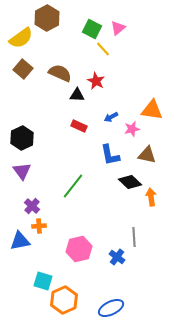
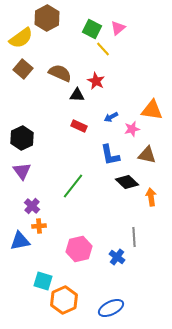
black diamond: moved 3 px left
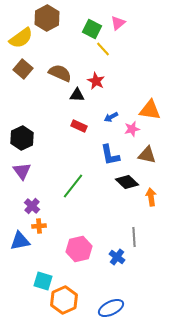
pink triangle: moved 5 px up
orange triangle: moved 2 px left
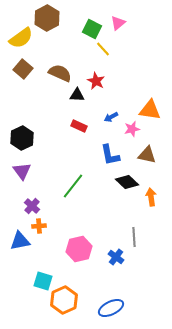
blue cross: moved 1 px left
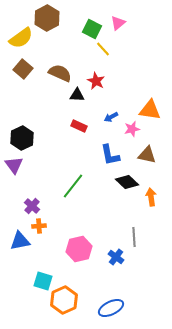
purple triangle: moved 8 px left, 6 px up
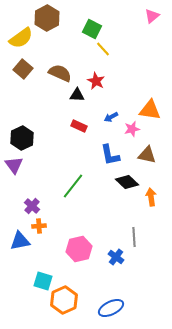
pink triangle: moved 34 px right, 7 px up
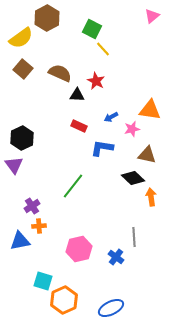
blue L-shape: moved 8 px left, 7 px up; rotated 110 degrees clockwise
black diamond: moved 6 px right, 4 px up
purple cross: rotated 14 degrees clockwise
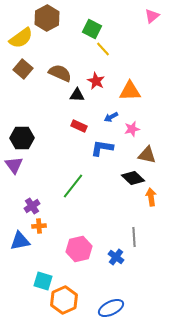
orange triangle: moved 20 px left, 19 px up; rotated 10 degrees counterclockwise
black hexagon: rotated 25 degrees clockwise
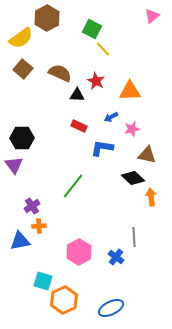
pink hexagon: moved 3 px down; rotated 15 degrees counterclockwise
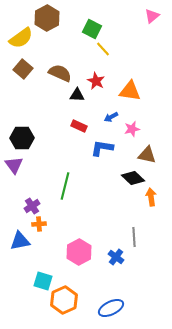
orange triangle: rotated 10 degrees clockwise
green line: moved 8 px left; rotated 24 degrees counterclockwise
orange cross: moved 2 px up
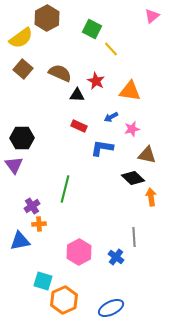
yellow line: moved 8 px right
green line: moved 3 px down
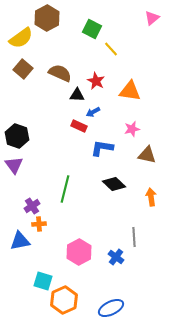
pink triangle: moved 2 px down
blue arrow: moved 18 px left, 5 px up
black hexagon: moved 5 px left, 2 px up; rotated 20 degrees clockwise
black diamond: moved 19 px left, 6 px down
